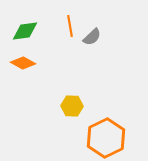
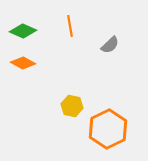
green diamond: moved 2 px left; rotated 32 degrees clockwise
gray semicircle: moved 18 px right, 8 px down
yellow hexagon: rotated 10 degrees clockwise
orange hexagon: moved 2 px right, 9 px up
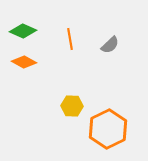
orange line: moved 13 px down
orange diamond: moved 1 px right, 1 px up
yellow hexagon: rotated 10 degrees counterclockwise
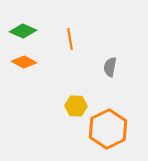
gray semicircle: moved 22 px down; rotated 144 degrees clockwise
yellow hexagon: moved 4 px right
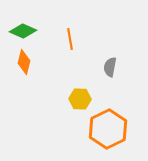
orange diamond: rotated 75 degrees clockwise
yellow hexagon: moved 4 px right, 7 px up
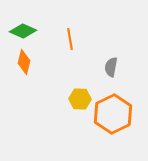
gray semicircle: moved 1 px right
orange hexagon: moved 5 px right, 15 px up
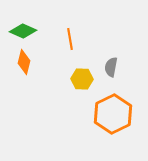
yellow hexagon: moved 2 px right, 20 px up
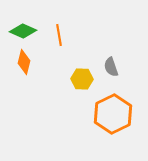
orange line: moved 11 px left, 4 px up
gray semicircle: rotated 30 degrees counterclockwise
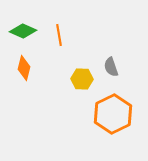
orange diamond: moved 6 px down
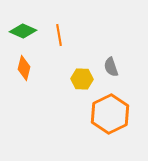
orange hexagon: moved 3 px left
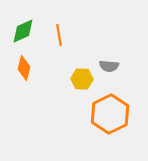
green diamond: rotated 48 degrees counterclockwise
gray semicircle: moved 2 px left, 1 px up; rotated 66 degrees counterclockwise
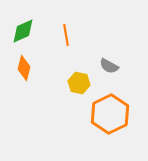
orange line: moved 7 px right
gray semicircle: rotated 24 degrees clockwise
yellow hexagon: moved 3 px left, 4 px down; rotated 10 degrees clockwise
